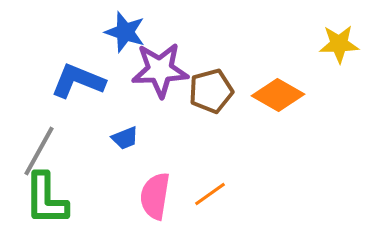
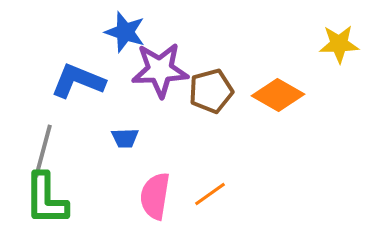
blue trapezoid: rotated 20 degrees clockwise
gray line: moved 4 px right; rotated 14 degrees counterclockwise
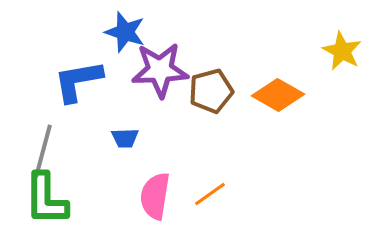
yellow star: moved 3 px right, 7 px down; rotated 30 degrees clockwise
blue L-shape: rotated 32 degrees counterclockwise
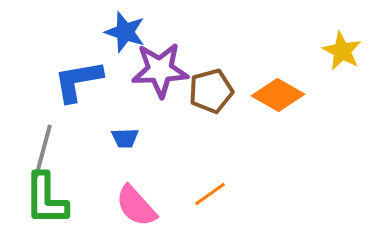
pink semicircle: moved 19 px left, 10 px down; rotated 51 degrees counterclockwise
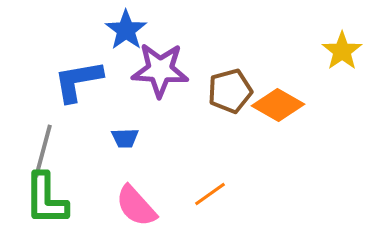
blue star: moved 1 px right, 2 px up; rotated 18 degrees clockwise
yellow star: rotated 9 degrees clockwise
purple star: rotated 6 degrees clockwise
brown pentagon: moved 19 px right
orange diamond: moved 10 px down
